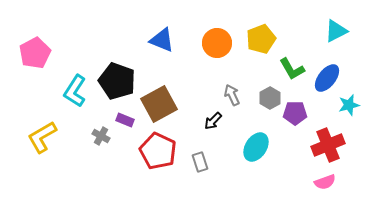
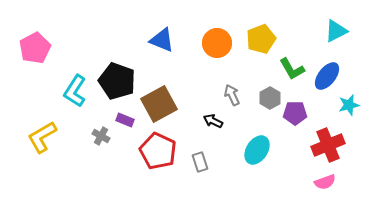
pink pentagon: moved 5 px up
blue ellipse: moved 2 px up
black arrow: rotated 72 degrees clockwise
cyan ellipse: moved 1 px right, 3 px down
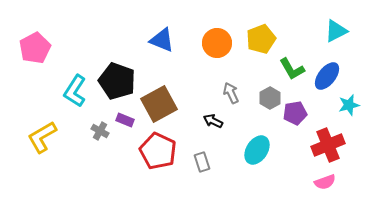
gray arrow: moved 1 px left, 2 px up
purple pentagon: rotated 10 degrees counterclockwise
gray cross: moved 1 px left, 5 px up
gray rectangle: moved 2 px right
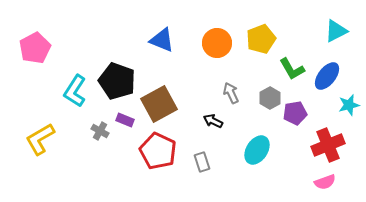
yellow L-shape: moved 2 px left, 2 px down
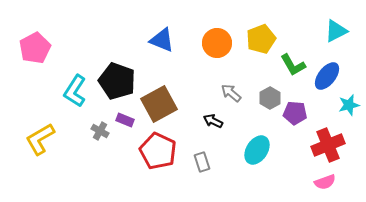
green L-shape: moved 1 px right, 4 px up
gray arrow: rotated 25 degrees counterclockwise
purple pentagon: rotated 15 degrees clockwise
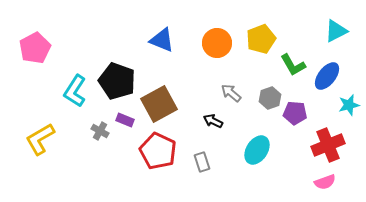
gray hexagon: rotated 10 degrees clockwise
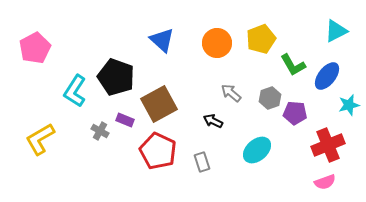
blue triangle: rotated 20 degrees clockwise
black pentagon: moved 1 px left, 4 px up
cyan ellipse: rotated 16 degrees clockwise
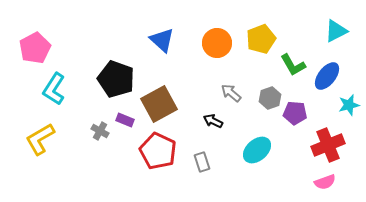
black pentagon: moved 2 px down
cyan L-shape: moved 21 px left, 2 px up
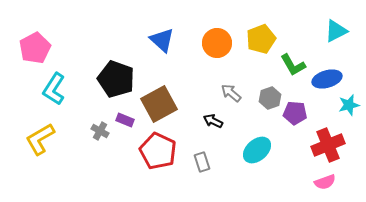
blue ellipse: moved 3 px down; rotated 36 degrees clockwise
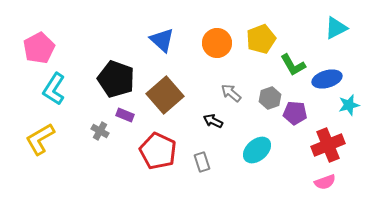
cyan triangle: moved 3 px up
pink pentagon: moved 4 px right
brown square: moved 6 px right, 9 px up; rotated 12 degrees counterclockwise
purple rectangle: moved 5 px up
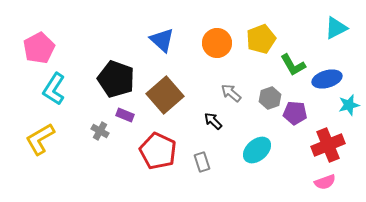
black arrow: rotated 18 degrees clockwise
